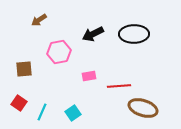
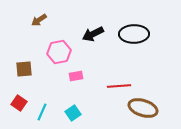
pink rectangle: moved 13 px left
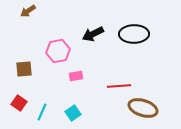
brown arrow: moved 11 px left, 9 px up
pink hexagon: moved 1 px left, 1 px up
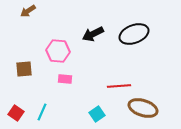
black ellipse: rotated 20 degrees counterclockwise
pink hexagon: rotated 15 degrees clockwise
pink rectangle: moved 11 px left, 3 px down; rotated 16 degrees clockwise
red square: moved 3 px left, 10 px down
cyan square: moved 24 px right, 1 px down
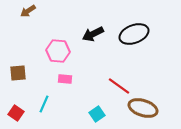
brown square: moved 6 px left, 4 px down
red line: rotated 40 degrees clockwise
cyan line: moved 2 px right, 8 px up
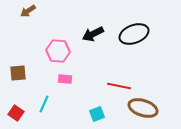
red line: rotated 25 degrees counterclockwise
cyan square: rotated 14 degrees clockwise
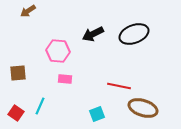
cyan line: moved 4 px left, 2 px down
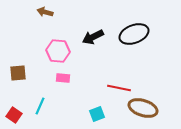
brown arrow: moved 17 px right, 1 px down; rotated 49 degrees clockwise
black arrow: moved 3 px down
pink rectangle: moved 2 px left, 1 px up
red line: moved 2 px down
red square: moved 2 px left, 2 px down
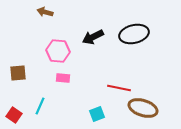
black ellipse: rotated 8 degrees clockwise
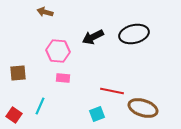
red line: moved 7 px left, 3 px down
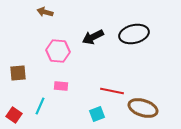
pink rectangle: moved 2 px left, 8 px down
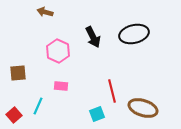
black arrow: rotated 90 degrees counterclockwise
pink hexagon: rotated 20 degrees clockwise
red line: rotated 65 degrees clockwise
cyan line: moved 2 px left
red square: rotated 14 degrees clockwise
